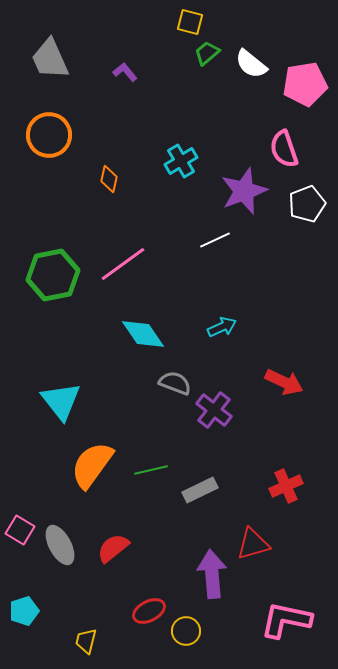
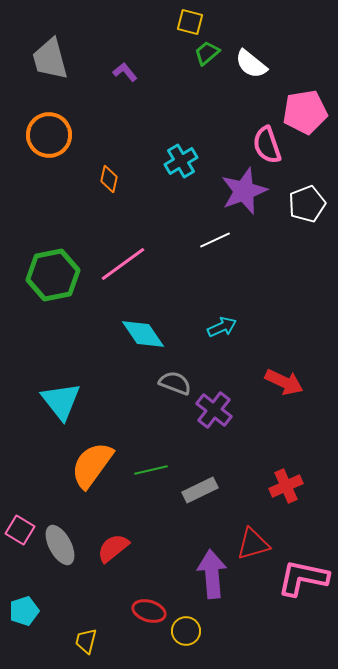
gray trapezoid: rotated 9 degrees clockwise
pink pentagon: moved 28 px down
pink semicircle: moved 17 px left, 4 px up
red ellipse: rotated 44 degrees clockwise
pink L-shape: moved 17 px right, 42 px up
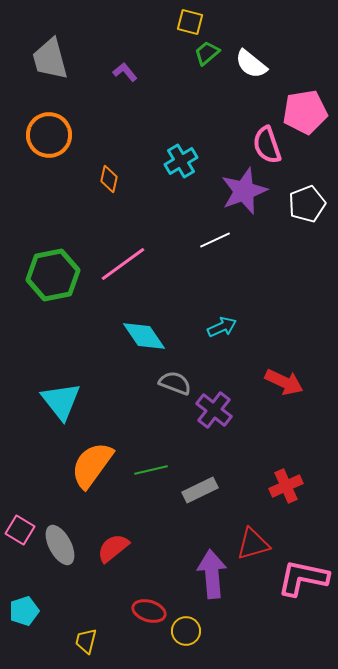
cyan diamond: moved 1 px right, 2 px down
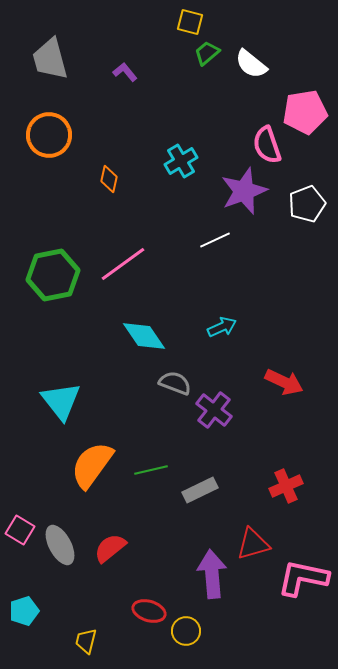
red semicircle: moved 3 px left
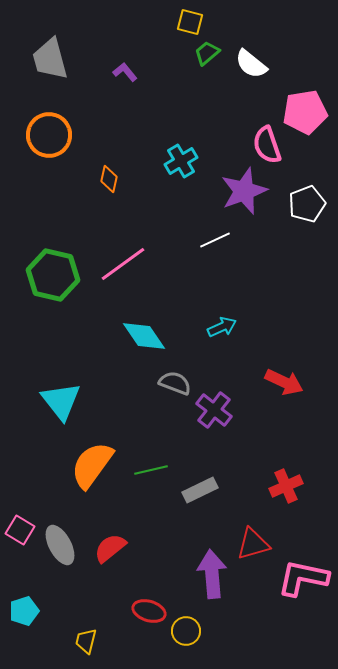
green hexagon: rotated 24 degrees clockwise
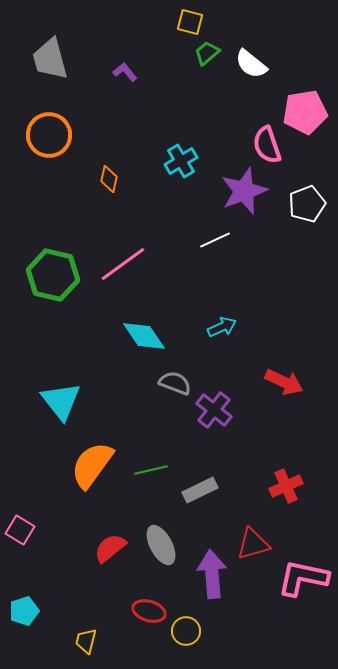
gray ellipse: moved 101 px right
